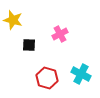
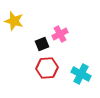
yellow star: moved 1 px right, 1 px down
black square: moved 13 px right, 1 px up; rotated 24 degrees counterclockwise
red hexagon: moved 10 px up; rotated 20 degrees counterclockwise
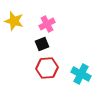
pink cross: moved 13 px left, 10 px up
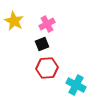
yellow star: rotated 12 degrees clockwise
cyan cross: moved 5 px left, 11 px down
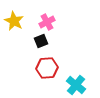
pink cross: moved 2 px up
black square: moved 1 px left, 3 px up
cyan cross: rotated 12 degrees clockwise
